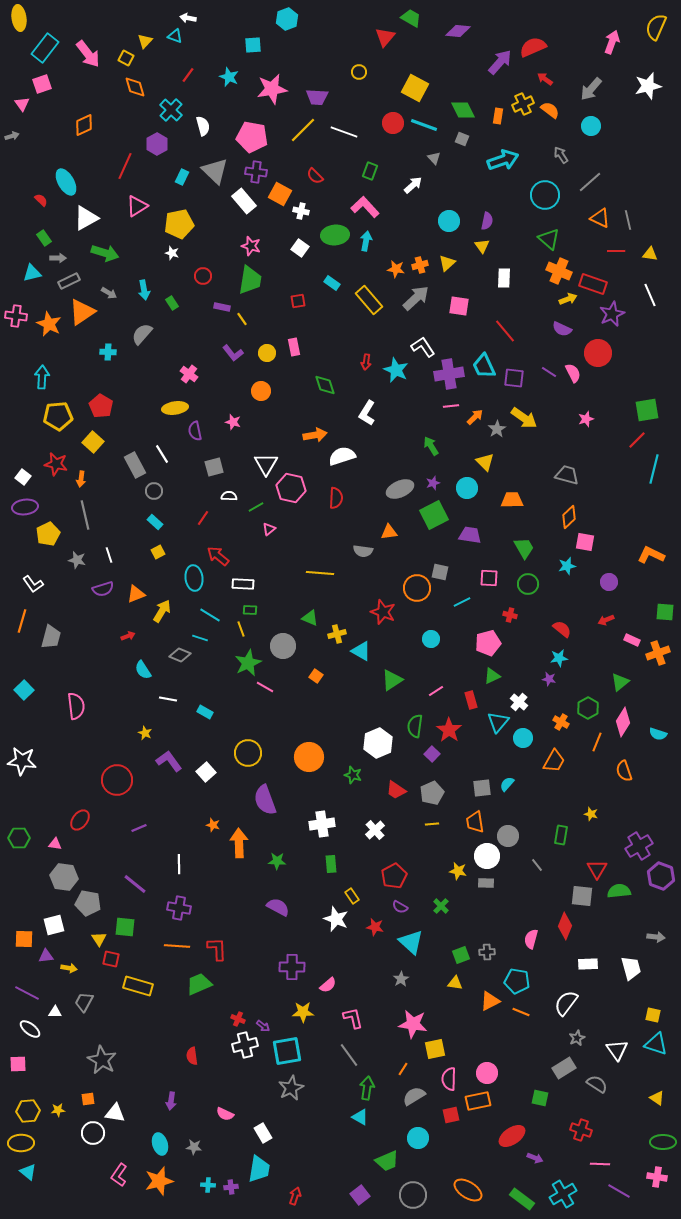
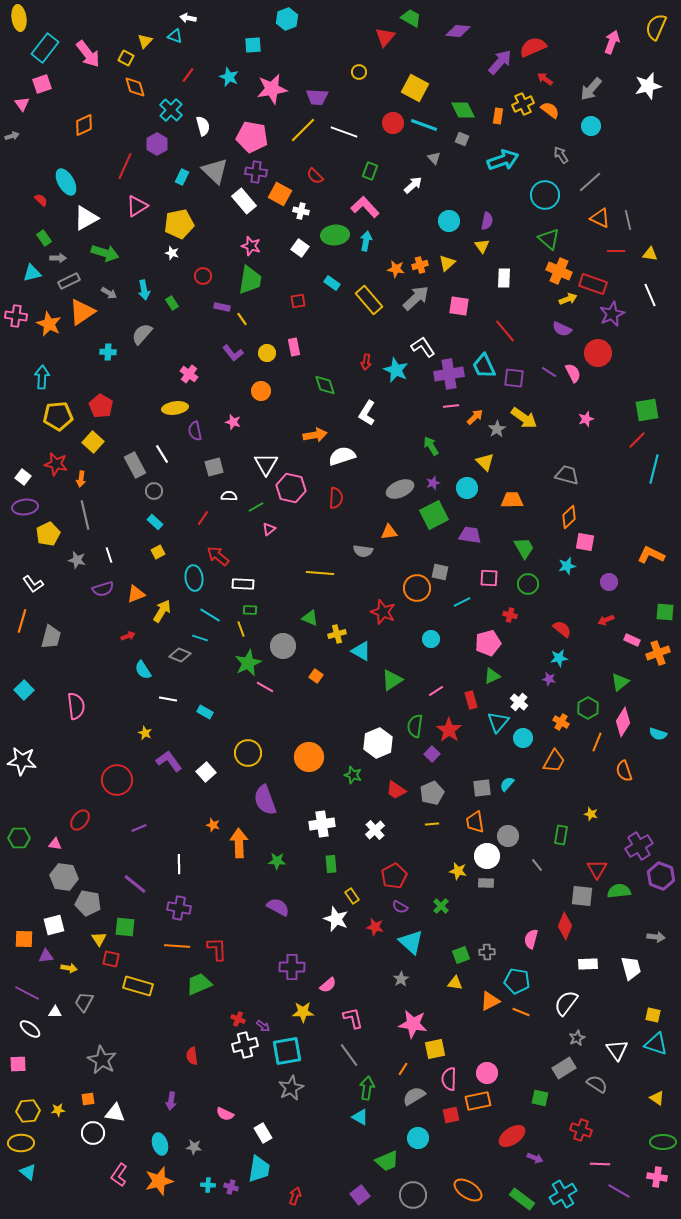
purple cross at (231, 1187): rotated 24 degrees clockwise
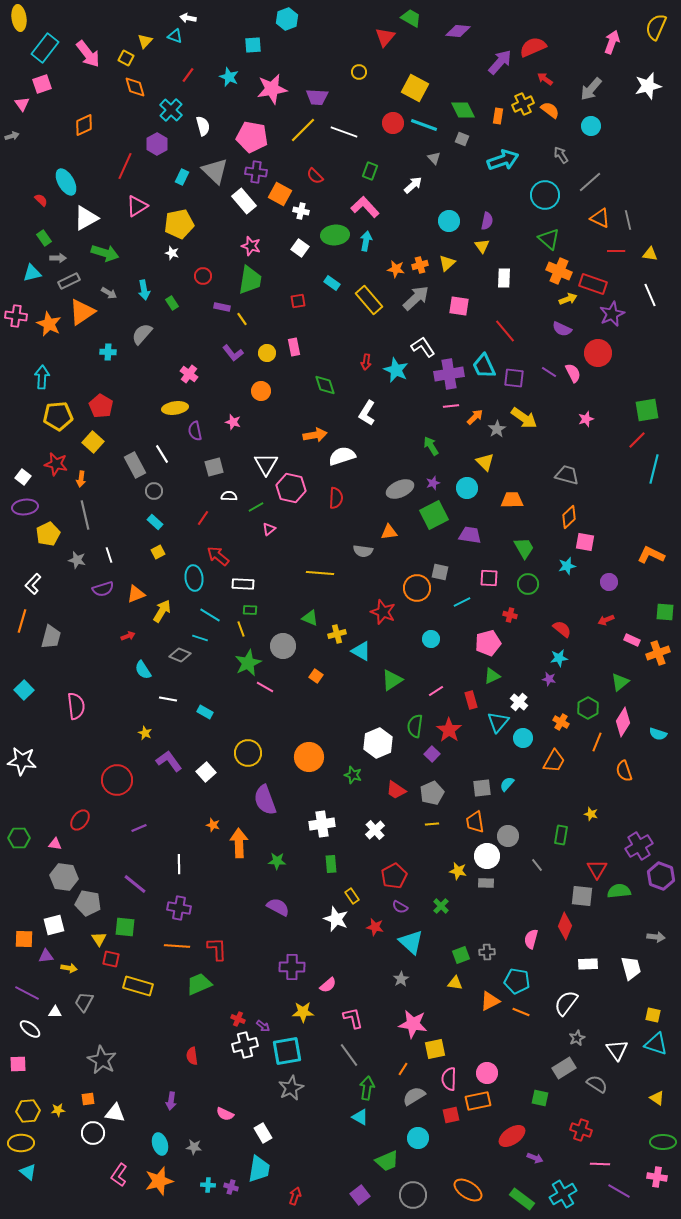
white L-shape at (33, 584): rotated 80 degrees clockwise
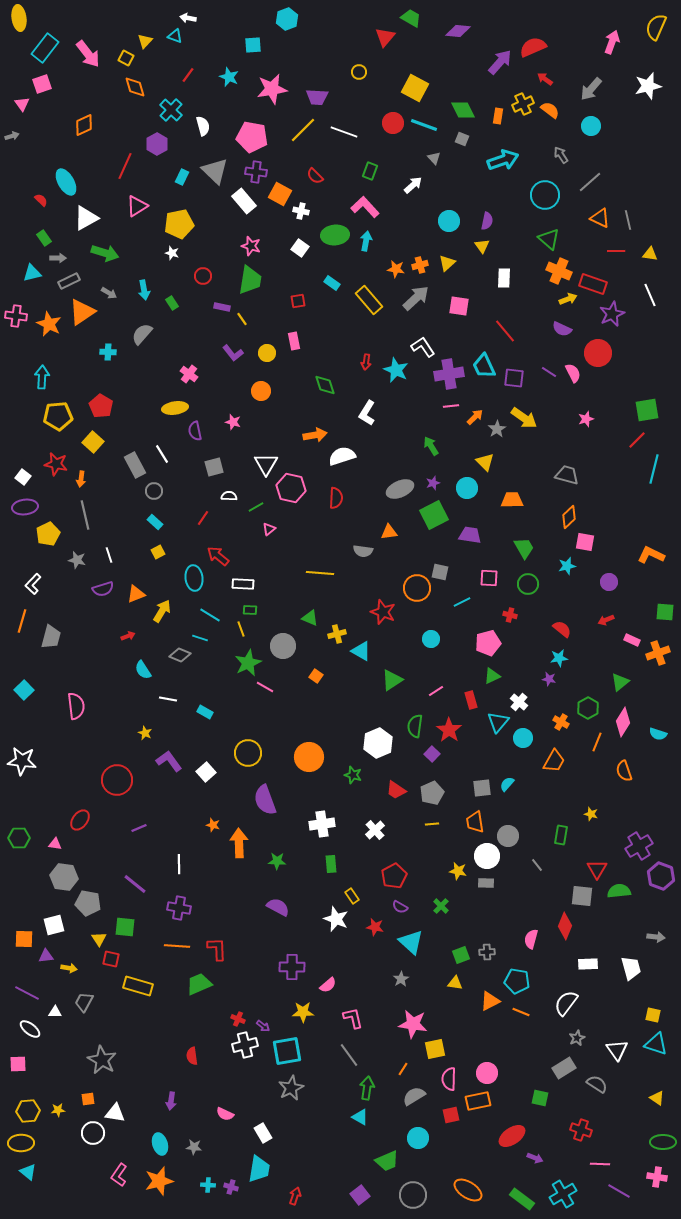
pink rectangle at (294, 347): moved 6 px up
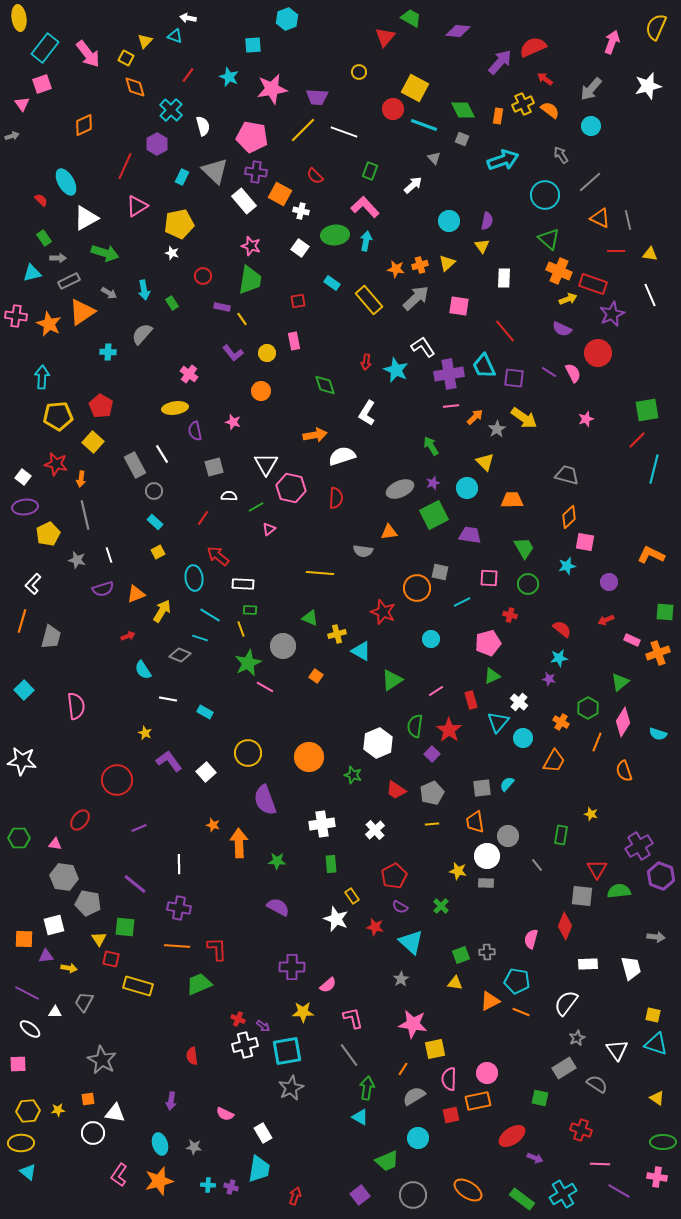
red circle at (393, 123): moved 14 px up
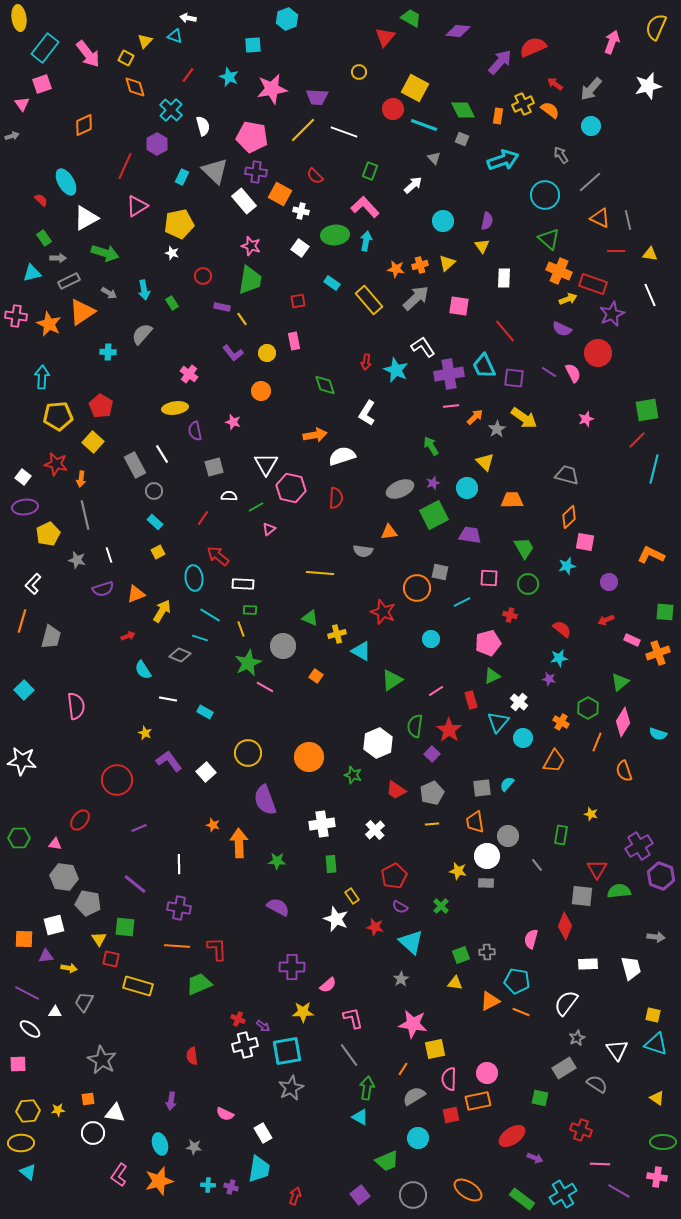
red arrow at (545, 79): moved 10 px right, 5 px down
cyan circle at (449, 221): moved 6 px left
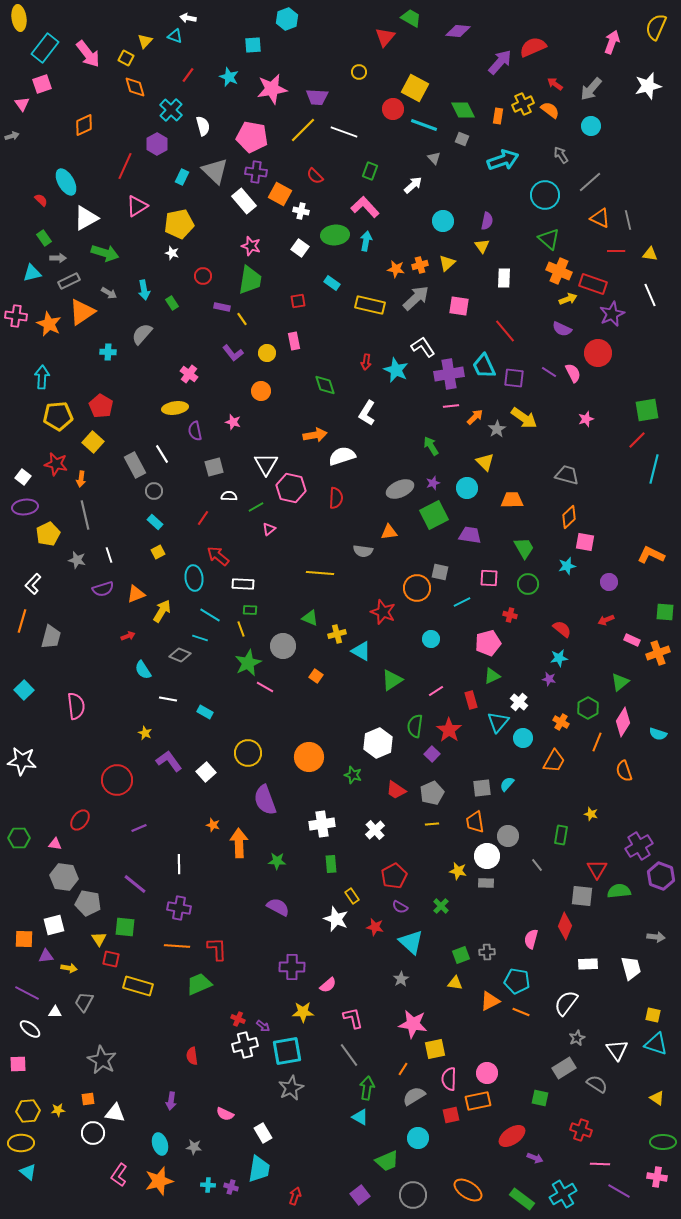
yellow rectangle at (369, 300): moved 1 px right, 5 px down; rotated 36 degrees counterclockwise
